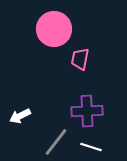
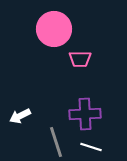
pink trapezoid: rotated 100 degrees counterclockwise
purple cross: moved 2 px left, 3 px down
gray line: rotated 56 degrees counterclockwise
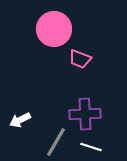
pink trapezoid: rotated 20 degrees clockwise
white arrow: moved 4 px down
gray line: rotated 48 degrees clockwise
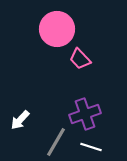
pink circle: moved 3 px right
pink trapezoid: rotated 25 degrees clockwise
purple cross: rotated 16 degrees counterclockwise
white arrow: rotated 20 degrees counterclockwise
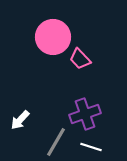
pink circle: moved 4 px left, 8 px down
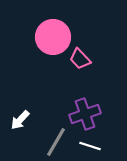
white line: moved 1 px left, 1 px up
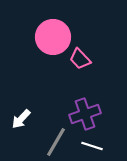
white arrow: moved 1 px right, 1 px up
white line: moved 2 px right
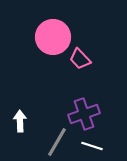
purple cross: moved 1 px left
white arrow: moved 1 px left, 2 px down; rotated 135 degrees clockwise
gray line: moved 1 px right
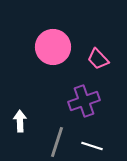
pink circle: moved 10 px down
pink trapezoid: moved 18 px right
purple cross: moved 13 px up
gray line: rotated 12 degrees counterclockwise
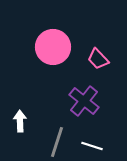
purple cross: rotated 32 degrees counterclockwise
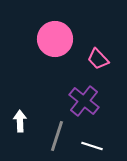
pink circle: moved 2 px right, 8 px up
gray line: moved 6 px up
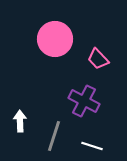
purple cross: rotated 12 degrees counterclockwise
gray line: moved 3 px left
